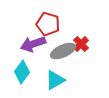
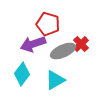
cyan diamond: moved 2 px down
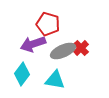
red cross: moved 4 px down
cyan triangle: rotated 40 degrees clockwise
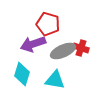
red cross: rotated 28 degrees counterclockwise
cyan diamond: rotated 20 degrees counterclockwise
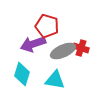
red pentagon: moved 1 px left, 2 px down
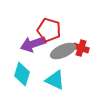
red pentagon: moved 2 px right, 4 px down
cyan triangle: rotated 15 degrees clockwise
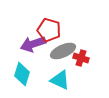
red cross: moved 10 px down
cyan triangle: moved 5 px right
